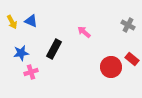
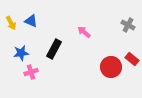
yellow arrow: moved 1 px left, 1 px down
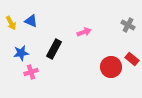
pink arrow: rotated 120 degrees clockwise
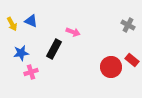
yellow arrow: moved 1 px right, 1 px down
pink arrow: moved 11 px left; rotated 40 degrees clockwise
red rectangle: moved 1 px down
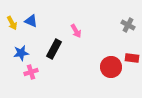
yellow arrow: moved 1 px up
pink arrow: moved 3 px right, 1 px up; rotated 40 degrees clockwise
red rectangle: moved 2 px up; rotated 32 degrees counterclockwise
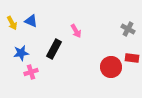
gray cross: moved 4 px down
